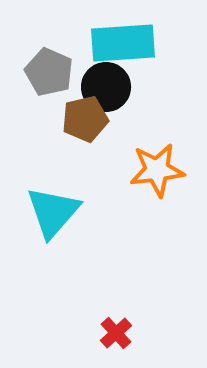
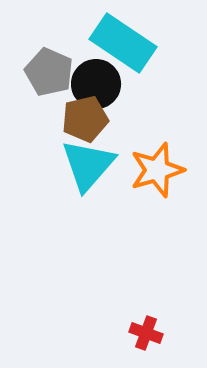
cyan rectangle: rotated 38 degrees clockwise
black circle: moved 10 px left, 3 px up
orange star: rotated 10 degrees counterclockwise
cyan triangle: moved 35 px right, 47 px up
red cross: moved 30 px right; rotated 28 degrees counterclockwise
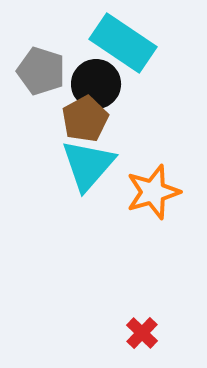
gray pentagon: moved 8 px left, 1 px up; rotated 6 degrees counterclockwise
brown pentagon: rotated 15 degrees counterclockwise
orange star: moved 4 px left, 22 px down
red cross: moved 4 px left; rotated 24 degrees clockwise
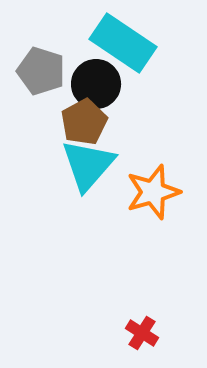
brown pentagon: moved 1 px left, 3 px down
red cross: rotated 12 degrees counterclockwise
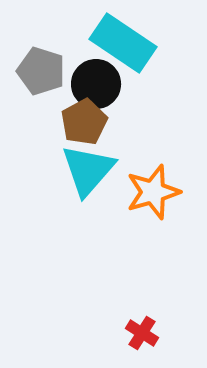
cyan triangle: moved 5 px down
